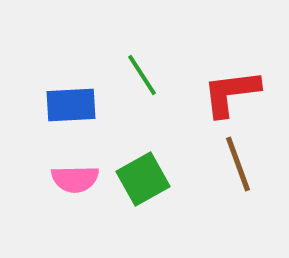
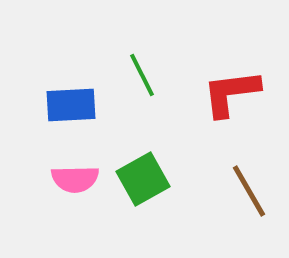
green line: rotated 6 degrees clockwise
brown line: moved 11 px right, 27 px down; rotated 10 degrees counterclockwise
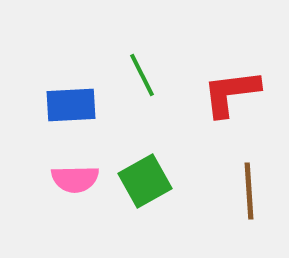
green square: moved 2 px right, 2 px down
brown line: rotated 26 degrees clockwise
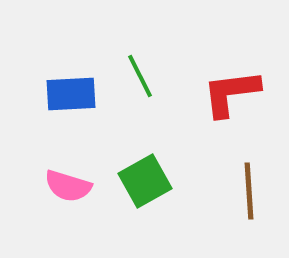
green line: moved 2 px left, 1 px down
blue rectangle: moved 11 px up
pink semicircle: moved 7 px left, 7 px down; rotated 18 degrees clockwise
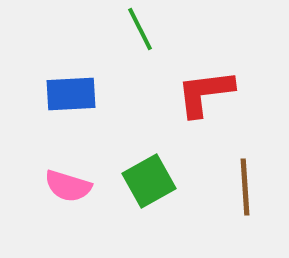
green line: moved 47 px up
red L-shape: moved 26 px left
green square: moved 4 px right
brown line: moved 4 px left, 4 px up
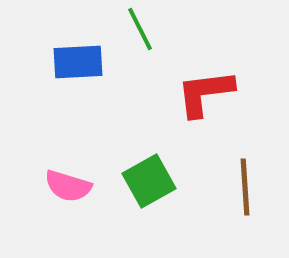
blue rectangle: moved 7 px right, 32 px up
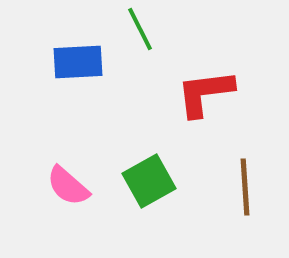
pink semicircle: rotated 24 degrees clockwise
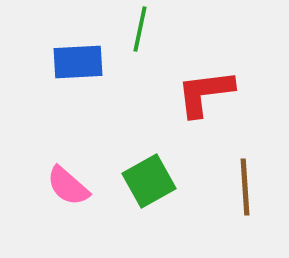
green line: rotated 39 degrees clockwise
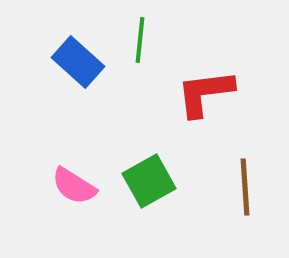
green line: moved 11 px down; rotated 6 degrees counterclockwise
blue rectangle: rotated 45 degrees clockwise
pink semicircle: moved 6 px right; rotated 9 degrees counterclockwise
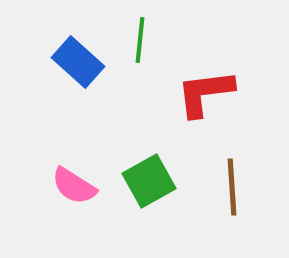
brown line: moved 13 px left
